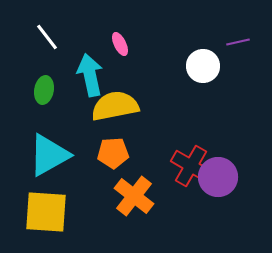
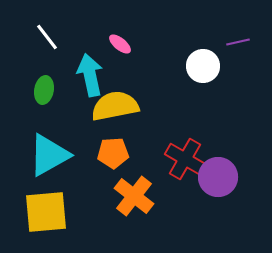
pink ellipse: rotated 25 degrees counterclockwise
red cross: moved 6 px left, 7 px up
yellow square: rotated 9 degrees counterclockwise
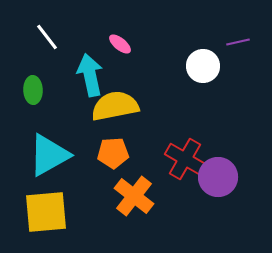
green ellipse: moved 11 px left; rotated 12 degrees counterclockwise
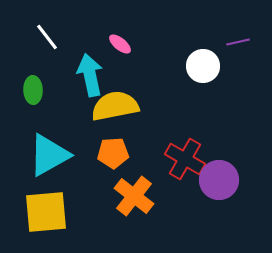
purple circle: moved 1 px right, 3 px down
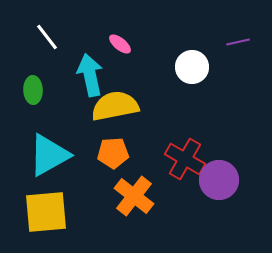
white circle: moved 11 px left, 1 px down
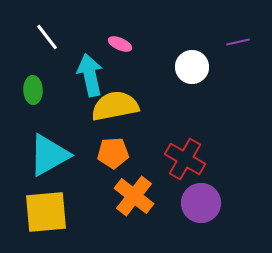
pink ellipse: rotated 15 degrees counterclockwise
purple circle: moved 18 px left, 23 px down
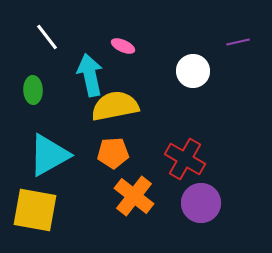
pink ellipse: moved 3 px right, 2 px down
white circle: moved 1 px right, 4 px down
yellow square: moved 11 px left, 2 px up; rotated 15 degrees clockwise
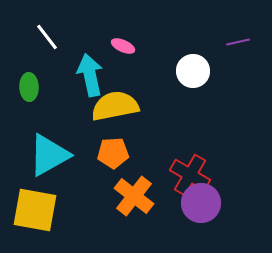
green ellipse: moved 4 px left, 3 px up
red cross: moved 5 px right, 16 px down
